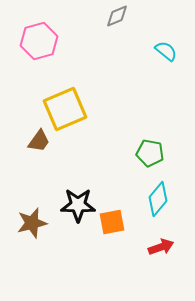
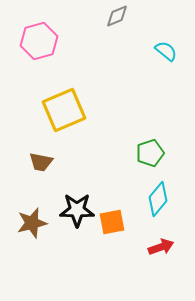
yellow square: moved 1 px left, 1 px down
brown trapezoid: moved 2 px right, 21 px down; rotated 65 degrees clockwise
green pentagon: rotated 28 degrees counterclockwise
black star: moved 1 px left, 5 px down
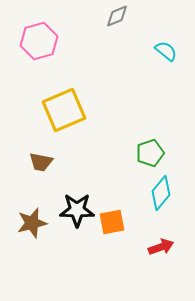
cyan diamond: moved 3 px right, 6 px up
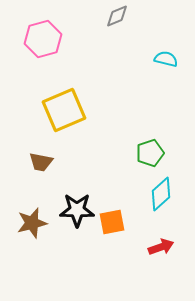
pink hexagon: moved 4 px right, 2 px up
cyan semicircle: moved 8 px down; rotated 25 degrees counterclockwise
cyan diamond: moved 1 px down; rotated 8 degrees clockwise
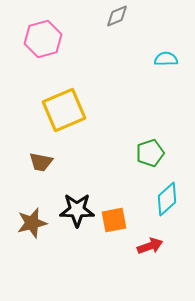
cyan semicircle: rotated 15 degrees counterclockwise
cyan diamond: moved 6 px right, 5 px down
orange square: moved 2 px right, 2 px up
red arrow: moved 11 px left, 1 px up
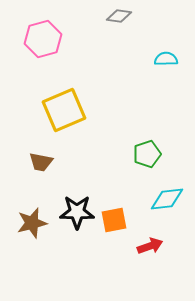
gray diamond: moved 2 px right; rotated 30 degrees clockwise
green pentagon: moved 3 px left, 1 px down
cyan diamond: rotated 36 degrees clockwise
black star: moved 2 px down
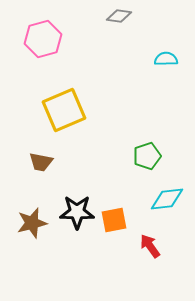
green pentagon: moved 2 px down
red arrow: rotated 105 degrees counterclockwise
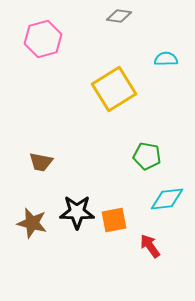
yellow square: moved 50 px right, 21 px up; rotated 9 degrees counterclockwise
green pentagon: rotated 28 degrees clockwise
brown star: rotated 28 degrees clockwise
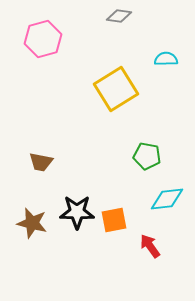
yellow square: moved 2 px right
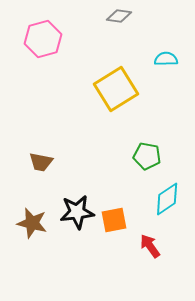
cyan diamond: rotated 28 degrees counterclockwise
black star: rotated 8 degrees counterclockwise
